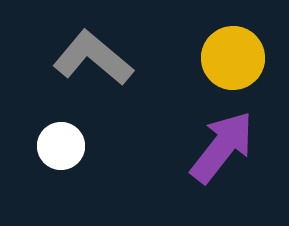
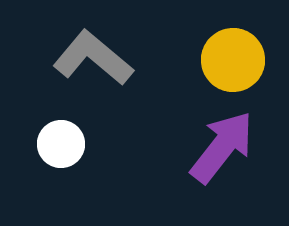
yellow circle: moved 2 px down
white circle: moved 2 px up
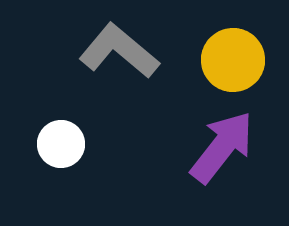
gray L-shape: moved 26 px right, 7 px up
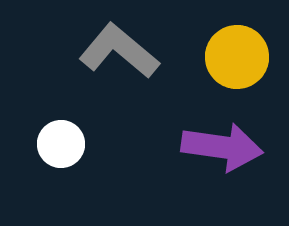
yellow circle: moved 4 px right, 3 px up
purple arrow: rotated 60 degrees clockwise
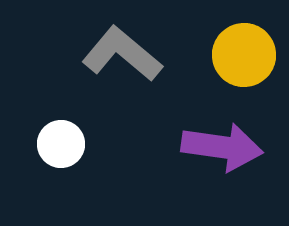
gray L-shape: moved 3 px right, 3 px down
yellow circle: moved 7 px right, 2 px up
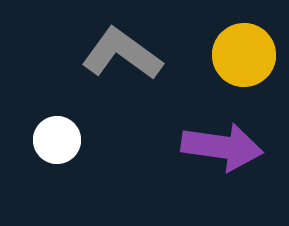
gray L-shape: rotated 4 degrees counterclockwise
white circle: moved 4 px left, 4 px up
